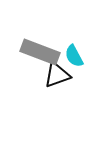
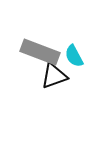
black triangle: moved 3 px left, 1 px down
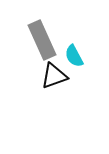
gray rectangle: moved 2 px right, 12 px up; rotated 45 degrees clockwise
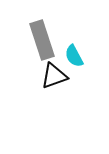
gray rectangle: rotated 6 degrees clockwise
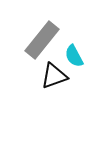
gray rectangle: rotated 57 degrees clockwise
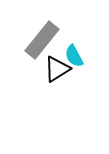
black triangle: moved 3 px right, 7 px up; rotated 12 degrees counterclockwise
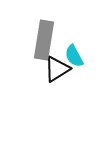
gray rectangle: moved 2 px right; rotated 30 degrees counterclockwise
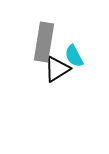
gray rectangle: moved 2 px down
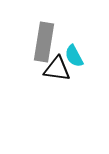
black triangle: rotated 40 degrees clockwise
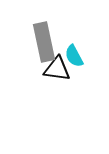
gray rectangle: rotated 21 degrees counterclockwise
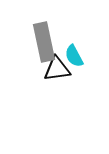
black triangle: rotated 16 degrees counterclockwise
